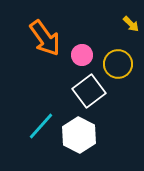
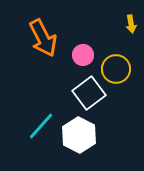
yellow arrow: rotated 36 degrees clockwise
orange arrow: moved 2 px left; rotated 9 degrees clockwise
pink circle: moved 1 px right
yellow circle: moved 2 px left, 5 px down
white square: moved 2 px down
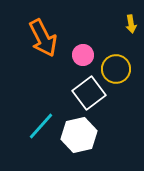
white hexagon: rotated 20 degrees clockwise
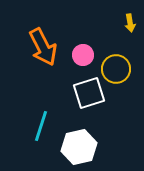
yellow arrow: moved 1 px left, 1 px up
orange arrow: moved 9 px down
white square: rotated 20 degrees clockwise
cyan line: rotated 24 degrees counterclockwise
white hexagon: moved 12 px down
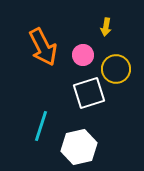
yellow arrow: moved 24 px left, 4 px down; rotated 18 degrees clockwise
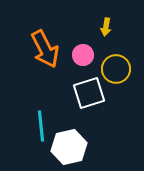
orange arrow: moved 2 px right, 2 px down
cyan line: rotated 24 degrees counterclockwise
white hexagon: moved 10 px left
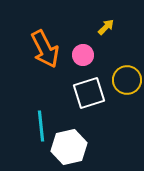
yellow arrow: rotated 144 degrees counterclockwise
yellow circle: moved 11 px right, 11 px down
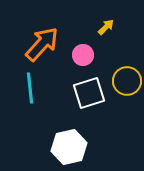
orange arrow: moved 3 px left, 5 px up; rotated 111 degrees counterclockwise
yellow circle: moved 1 px down
cyan line: moved 11 px left, 38 px up
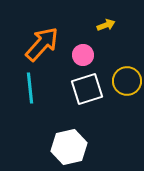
yellow arrow: moved 2 px up; rotated 24 degrees clockwise
white square: moved 2 px left, 4 px up
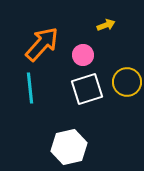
yellow circle: moved 1 px down
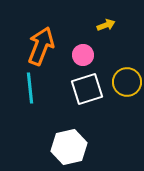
orange arrow: moved 1 px left, 2 px down; rotated 21 degrees counterclockwise
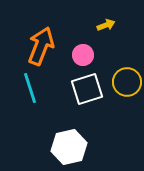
cyan line: rotated 12 degrees counterclockwise
